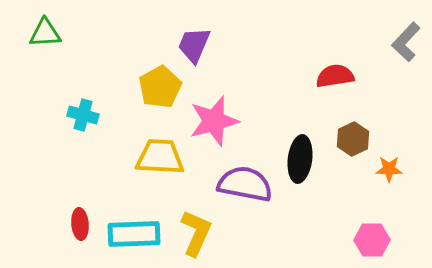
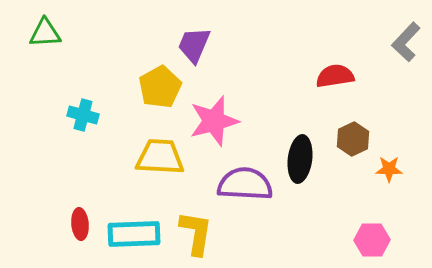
purple semicircle: rotated 8 degrees counterclockwise
yellow L-shape: rotated 15 degrees counterclockwise
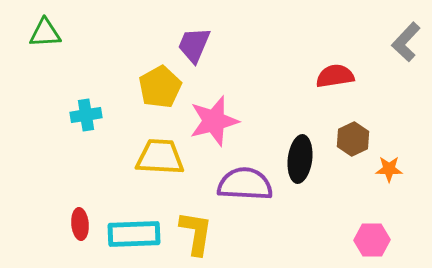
cyan cross: moved 3 px right; rotated 24 degrees counterclockwise
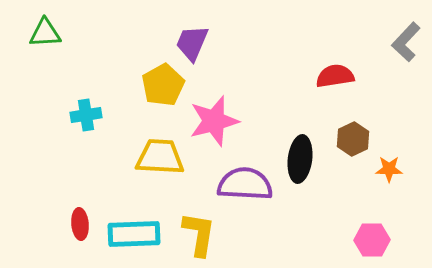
purple trapezoid: moved 2 px left, 2 px up
yellow pentagon: moved 3 px right, 2 px up
yellow L-shape: moved 3 px right, 1 px down
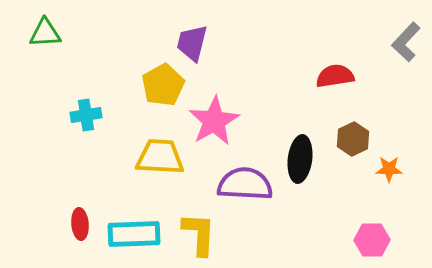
purple trapezoid: rotated 9 degrees counterclockwise
pink star: rotated 15 degrees counterclockwise
yellow L-shape: rotated 6 degrees counterclockwise
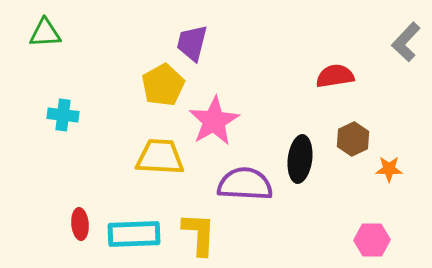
cyan cross: moved 23 px left; rotated 16 degrees clockwise
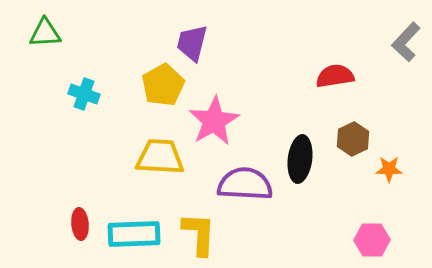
cyan cross: moved 21 px right, 21 px up; rotated 12 degrees clockwise
